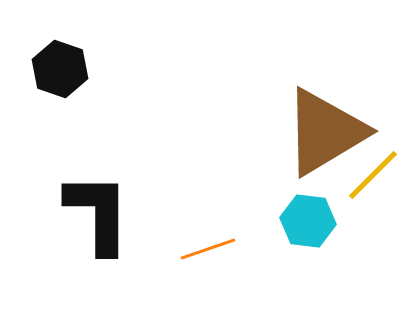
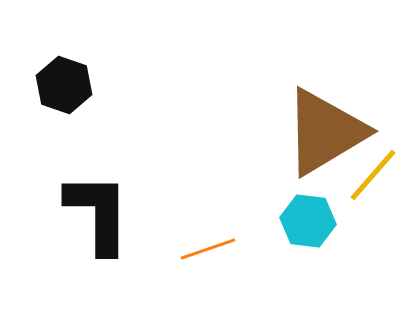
black hexagon: moved 4 px right, 16 px down
yellow line: rotated 4 degrees counterclockwise
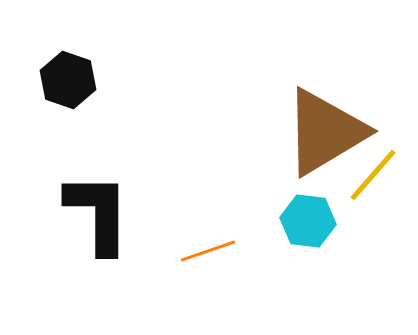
black hexagon: moved 4 px right, 5 px up
orange line: moved 2 px down
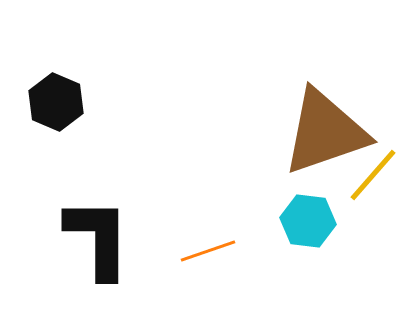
black hexagon: moved 12 px left, 22 px down; rotated 4 degrees clockwise
brown triangle: rotated 12 degrees clockwise
black L-shape: moved 25 px down
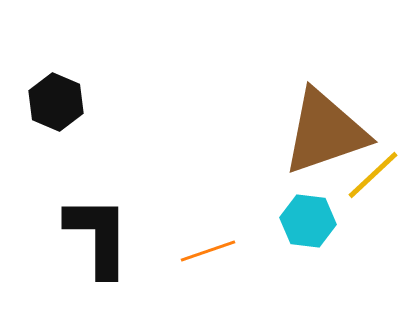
yellow line: rotated 6 degrees clockwise
black L-shape: moved 2 px up
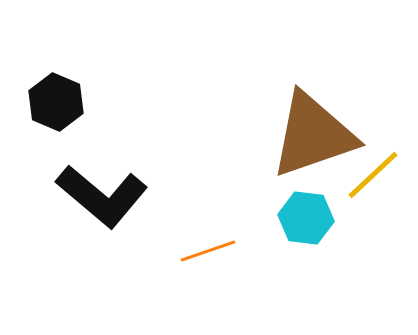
brown triangle: moved 12 px left, 3 px down
cyan hexagon: moved 2 px left, 3 px up
black L-shape: moved 4 px right, 40 px up; rotated 130 degrees clockwise
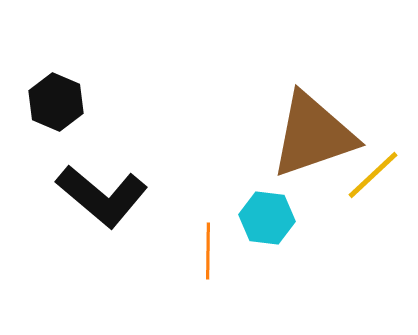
cyan hexagon: moved 39 px left
orange line: rotated 70 degrees counterclockwise
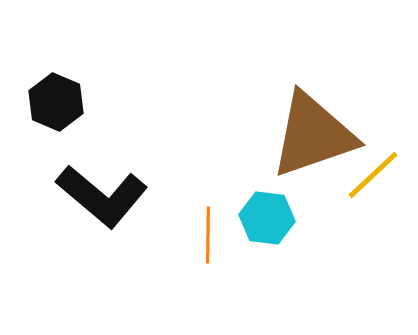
orange line: moved 16 px up
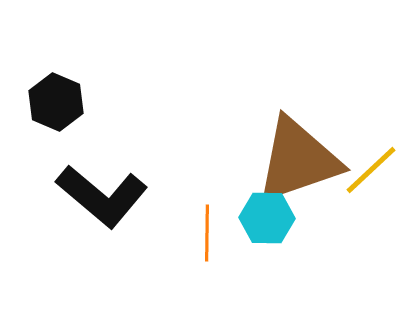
brown triangle: moved 15 px left, 25 px down
yellow line: moved 2 px left, 5 px up
cyan hexagon: rotated 6 degrees counterclockwise
orange line: moved 1 px left, 2 px up
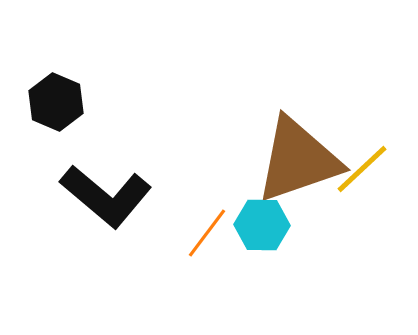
yellow line: moved 9 px left, 1 px up
black L-shape: moved 4 px right
cyan hexagon: moved 5 px left, 7 px down
orange line: rotated 36 degrees clockwise
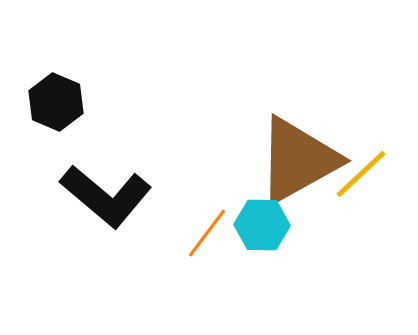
brown triangle: rotated 10 degrees counterclockwise
yellow line: moved 1 px left, 5 px down
